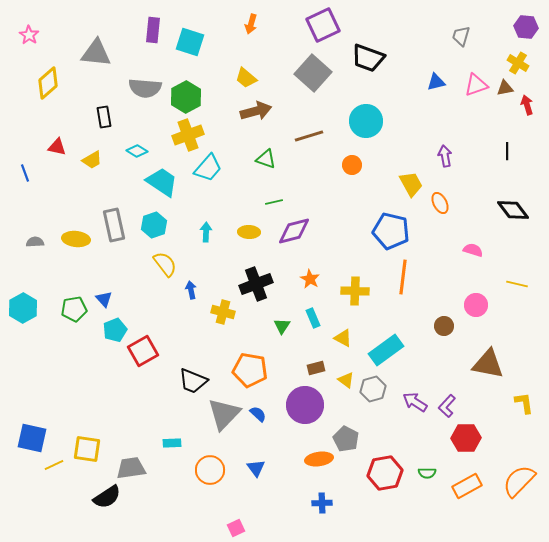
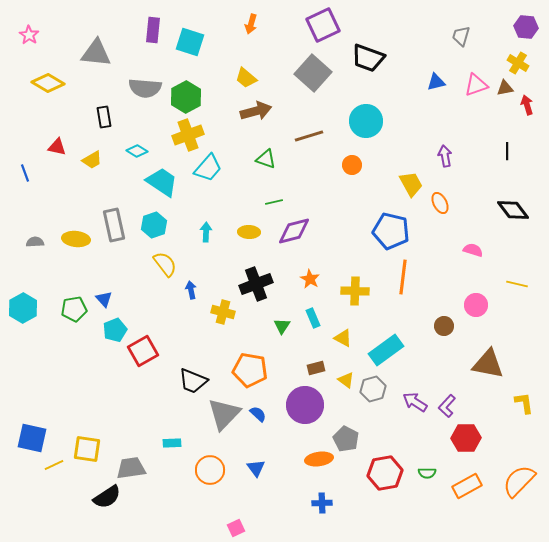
yellow diamond at (48, 83): rotated 72 degrees clockwise
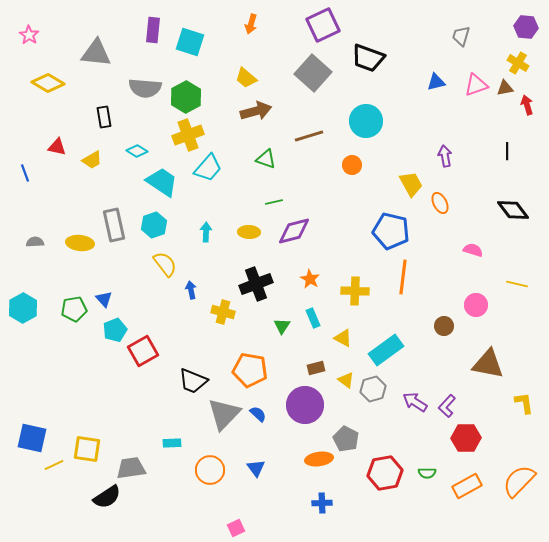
yellow ellipse at (76, 239): moved 4 px right, 4 px down
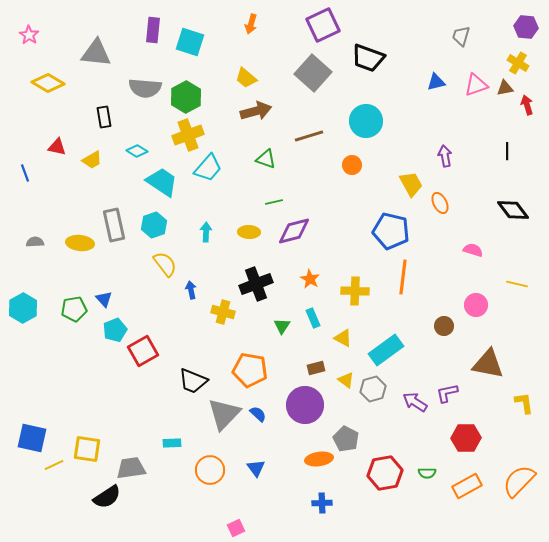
purple L-shape at (447, 406): moved 13 px up; rotated 35 degrees clockwise
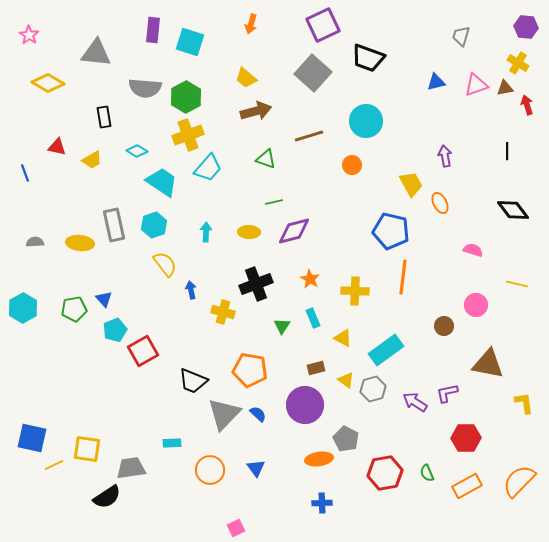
green semicircle at (427, 473): rotated 66 degrees clockwise
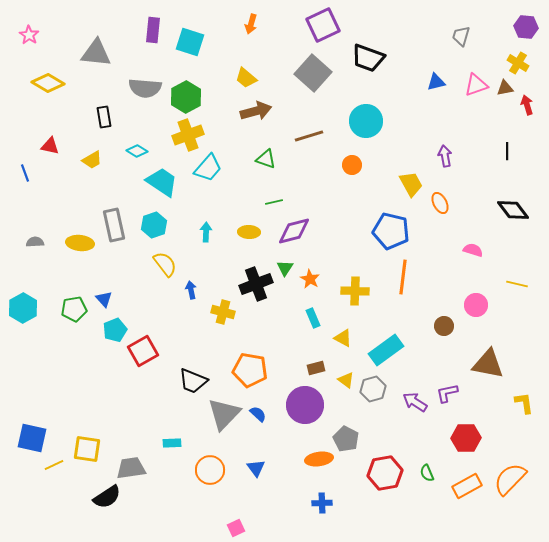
red triangle at (57, 147): moved 7 px left, 1 px up
green triangle at (282, 326): moved 3 px right, 58 px up
orange semicircle at (519, 481): moved 9 px left, 2 px up
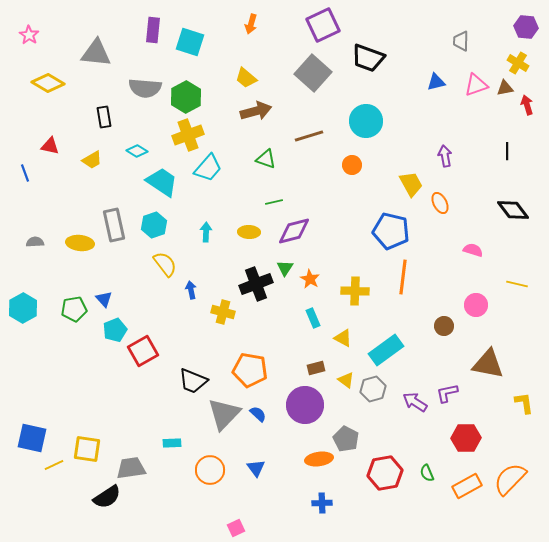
gray trapezoid at (461, 36): moved 5 px down; rotated 15 degrees counterclockwise
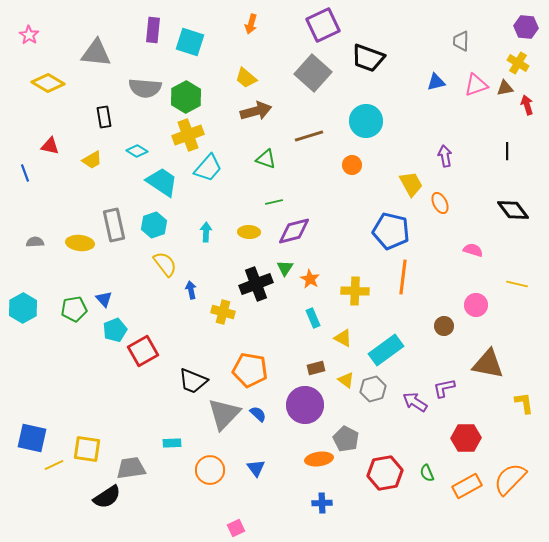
purple L-shape at (447, 393): moved 3 px left, 5 px up
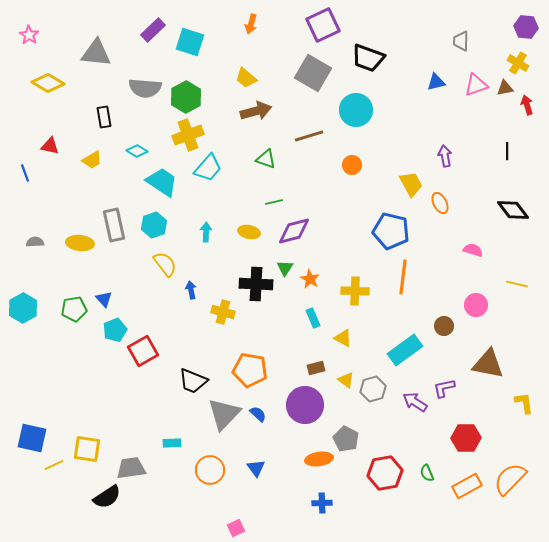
purple rectangle at (153, 30): rotated 40 degrees clockwise
gray square at (313, 73): rotated 12 degrees counterclockwise
cyan circle at (366, 121): moved 10 px left, 11 px up
yellow ellipse at (249, 232): rotated 10 degrees clockwise
black cross at (256, 284): rotated 24 degrees clockwise
cyan rectangle at (386, 350): moved 19 px right
